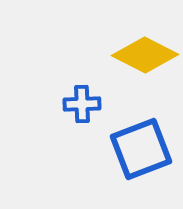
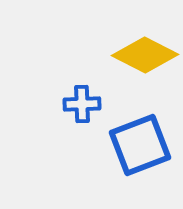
blue square: moved 1 px left, 4 px up
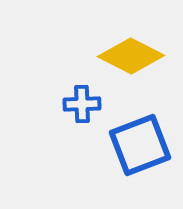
yellow diamond: moved 14 px left, 1 px down
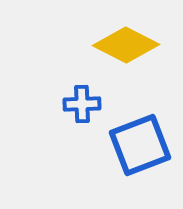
yellow diamond: moved 5 px left, 11 px up
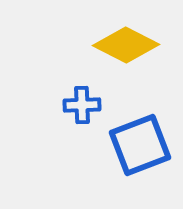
blue cross: moved 1 px down
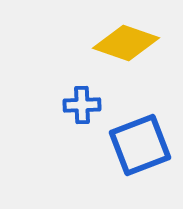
yellow diamond: moved 2 px up; rotated 8 degrees counterclockwise
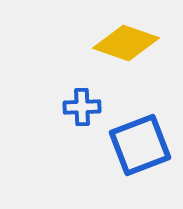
blue cross: moved 2 px down
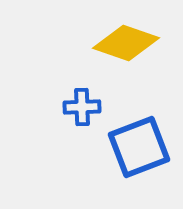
blue square: moved 1 px left, 2 px down
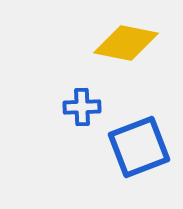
yellow diamond: rotated 8 degrees counterclockwise
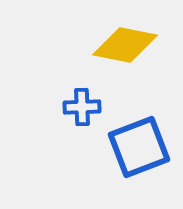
yellow diamond: moved 1 px left, 2 px down
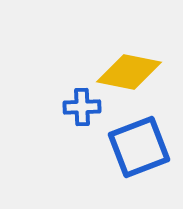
yellow diamond: moved 4 px right, 27 px down
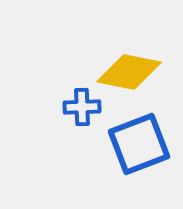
blue square: moved 3 px up
